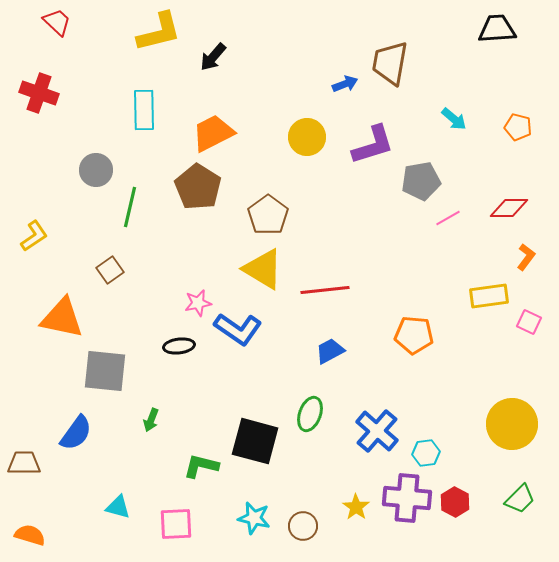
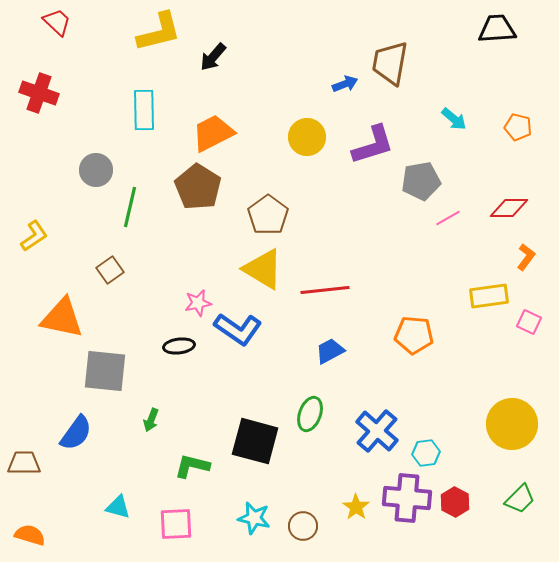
green L-shape at (201, 466): moved 9 px left
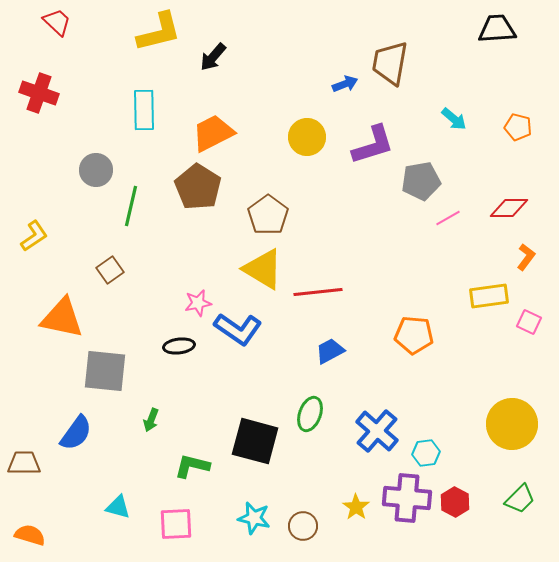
green line at (130, 207): moved 1 px right, 1 px up
red line at (325, 290): moved 7 px left, 2 px down
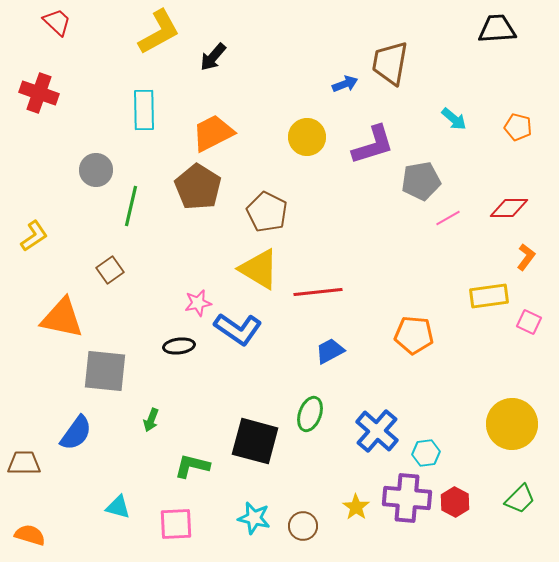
yellow L-shape at (159, 32): rotated 15 degrees counterclockwise
brown pentagon at (268, 215): moved 1 px left, 3 px up; rotated 9 degrees counterclockwise
yellow triangle at (263, 269): moved 4 px left
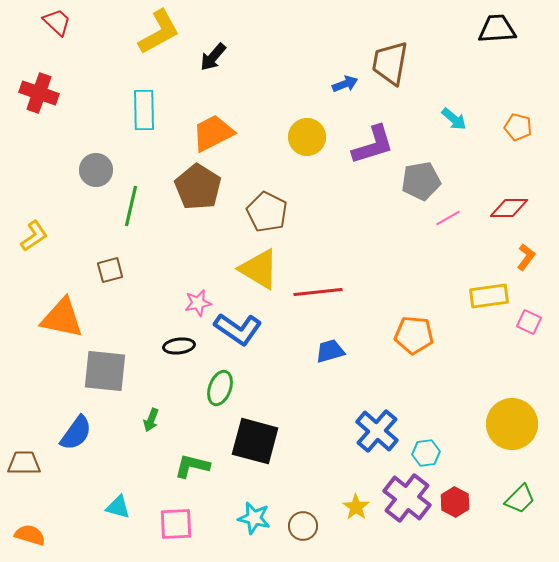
brown square at (110, 270): rotated 20 degrees clockwise
blue trapezoid at (330, 351): rotated 12 degrees clockwise
green ellipse at (310, 414): moved 90 px left, 26 px up
purple cross at (407, 498): rotated 33 degrees clockwise
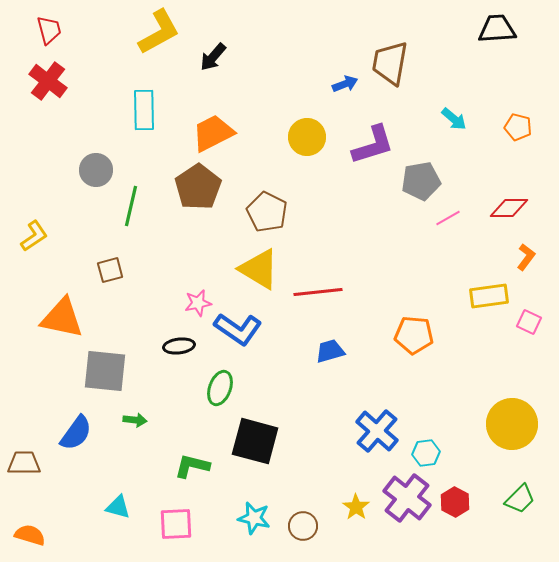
red trapezoid at (57, 22): moved 8 px left, 8 px down; rotated 32 degrees clockwise
red cross at (39, 93): moved 9 px right, 12 px up; rotated 18 degrees clockwise
brown pentagon at (198, 187): rotated 6 degrees clockwise
green arrow at (151, 420): moved 16 px left; rotated 105 degrees counterclockwise
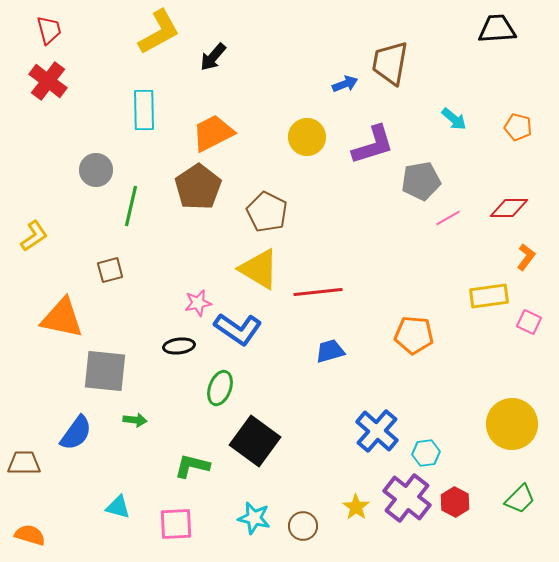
black square at (255, 441): rotated 21 degrees clockwise
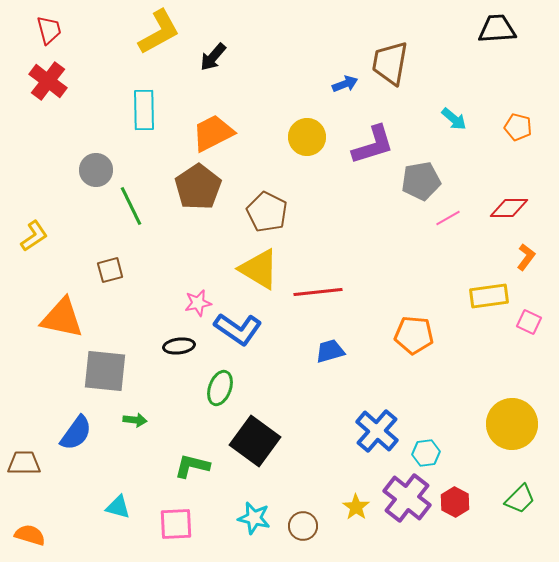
green line at (131, 206): rotated 39 degrees counterclockwise
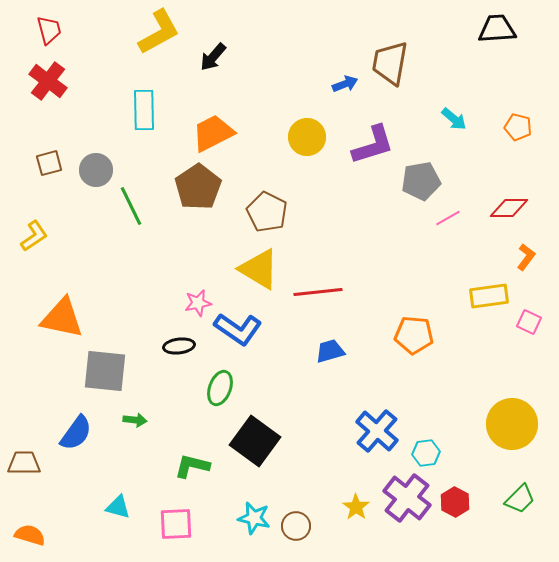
brown square at (110, 270): moved 61 px left, 107 px up
brown circle at (303, 526): moved 7 px left
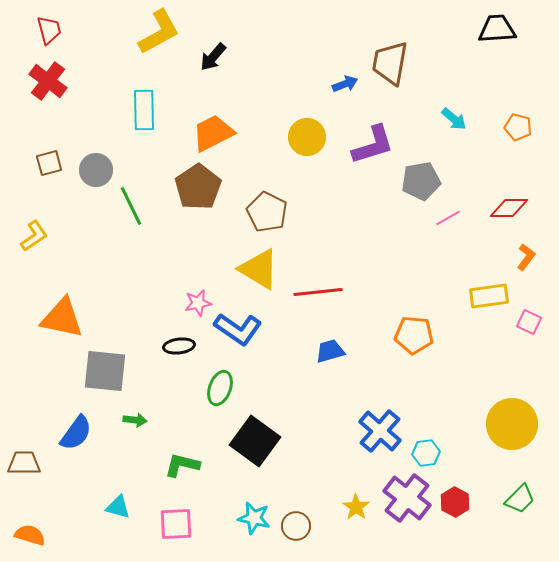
blue cross at (377, 431): moved 3 px right
green L-shape at (192, 466): moved 10 px left, 1 px up
